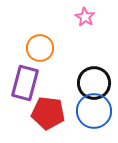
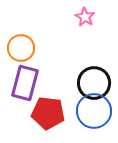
orange circle: moved 19 px left
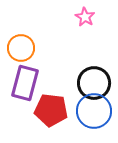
red pentagon: moved 3 px right, 3 px up
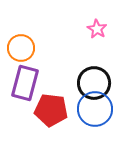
pink star: moved 12 px right, 12 px down
blue circle: moved 1 px right, 2 px up
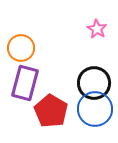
red pentagon: moved 1 px down; rotated 24 degrees clockwise
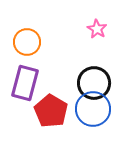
orange circle: moved 6 px right, 6 px up
blue circle: moved 2 px left
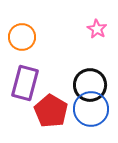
orange circle: moved 5 px left, 5 px up
black circle: moved 4 px left, 2 px down
blue circle: moved 2 px left
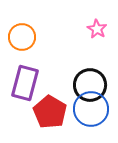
red pentagon: moved 1 px left, 1 px down
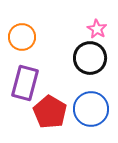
black circle: moved 27 px up
